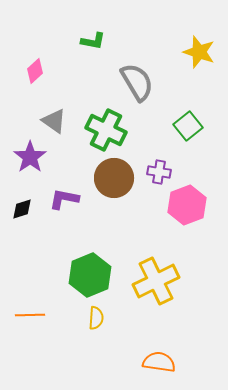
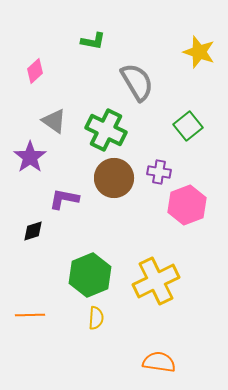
black diamond: moved 11 px right, 22 px down
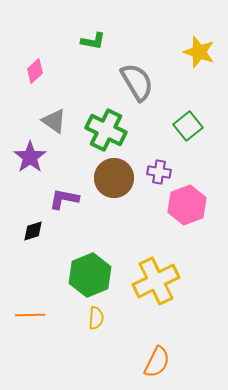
orange semicircle: moved 2 px left; rotated 108 degrees clockwise
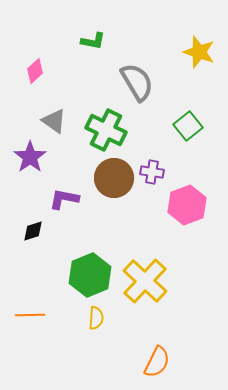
purple cross: moved 7 px left
yellow cross: moved 11 px left; rotated 21 degrees counterclockwise
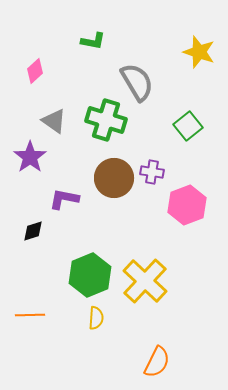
green cross: moved 10 px up; rotated 9 degrees counterclockwise
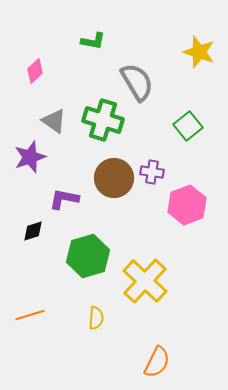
green cross: moved 3 px left
purple star: rotated 16 degrees clockwise
green hexagon: moved 2 px left, 19 px up; rotated 6 degrees clockwise
orange line: rotated 16 degrees counterclockwise
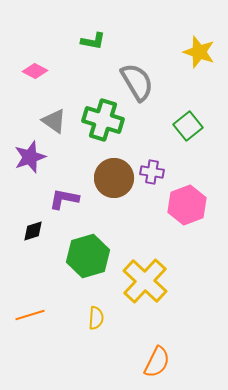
pink diamond: rotated 70 degrees clockwise
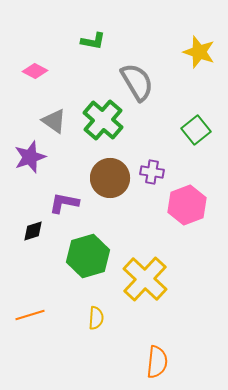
green cross: rotated 24 degrees clockwise
green square: moved 8 px right, 4 px down
brown circle: moved 4 px left
purple L-shape: moved 4 px down
yellow cross: moved 2 px up
orange semicircle: rotated 20 degrees counterclockwise
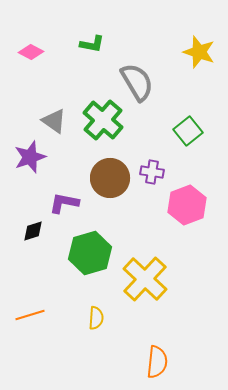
green L-shape: moved 1 px left, 3 px down
pink diamond: moved 4 px left, 19 px up
green square: moved 8 px left, 1 px down
green hexagon: moved 2 px right, 3 px up
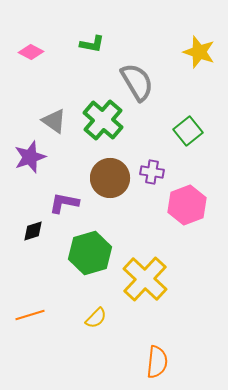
yellow semicircle: rotated 40 degrees clockwise
